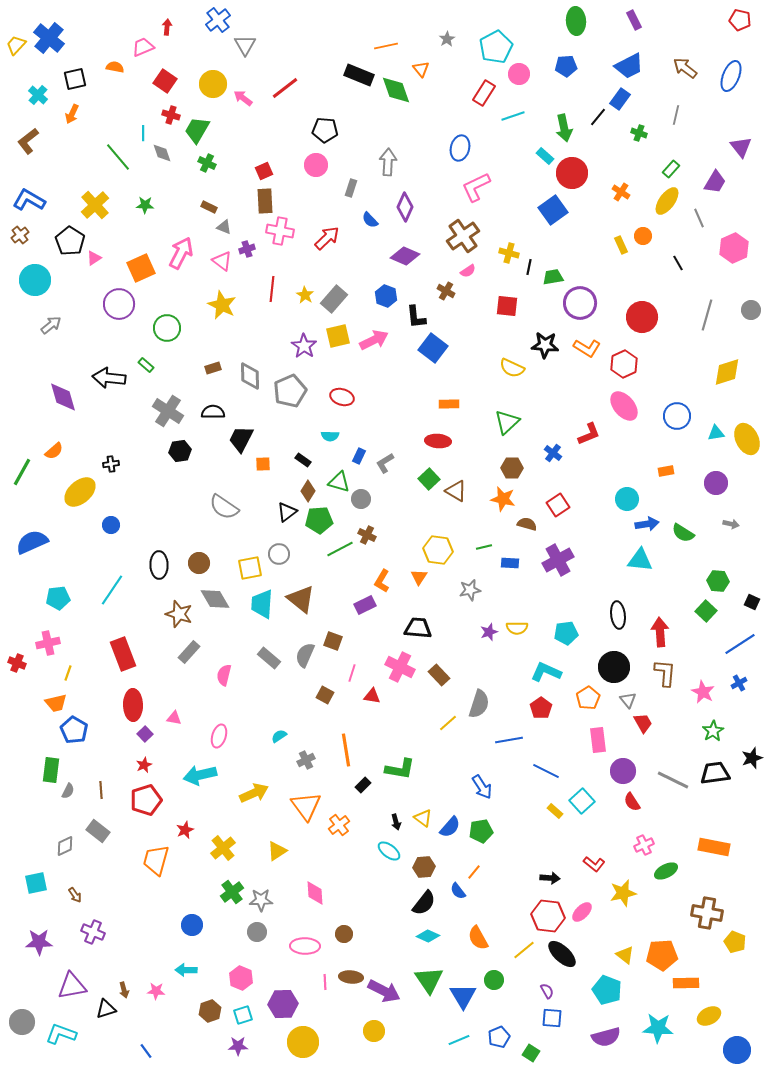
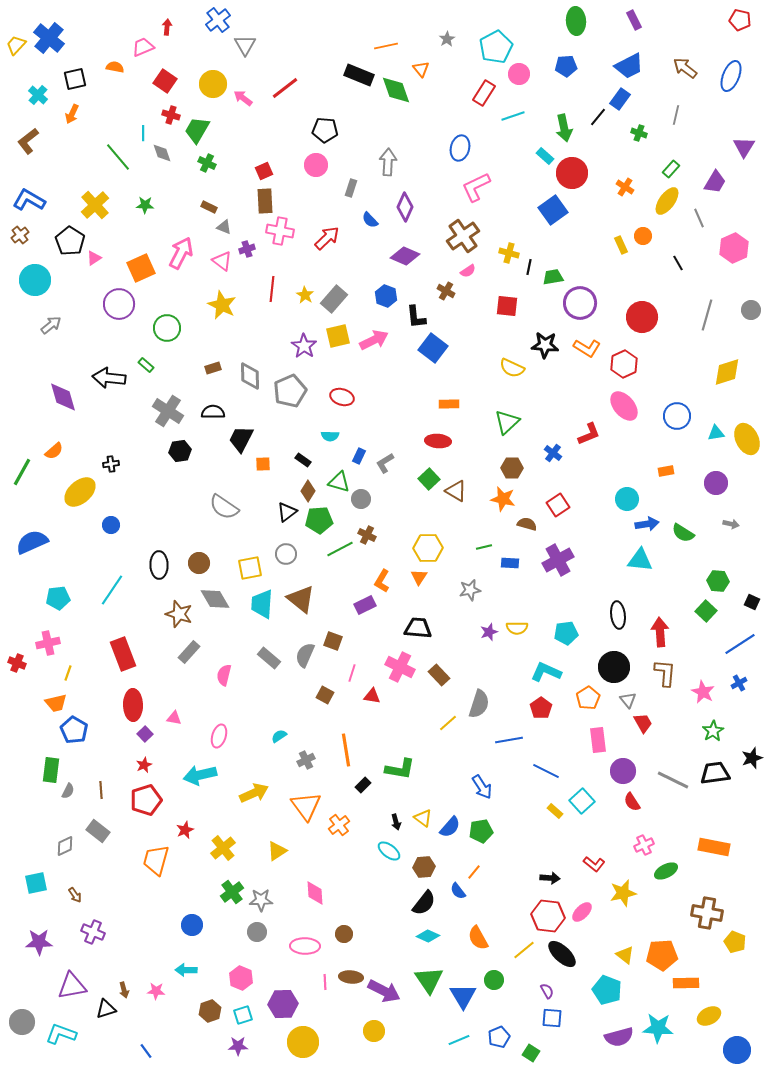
purple triangle at (741, 147): moved 3 px right; rotated 10 degrees clockwise
orange cross at (621, 192): moved 4 px right, 5 px up
yellow hexagon at (438, 550): moved 10 px left, 2 px up; rotated 8 degrees counterclockwise
gray circle at (279, 554): moved 7 px right
purple semicircle at (606, 1037): moved 13 px right
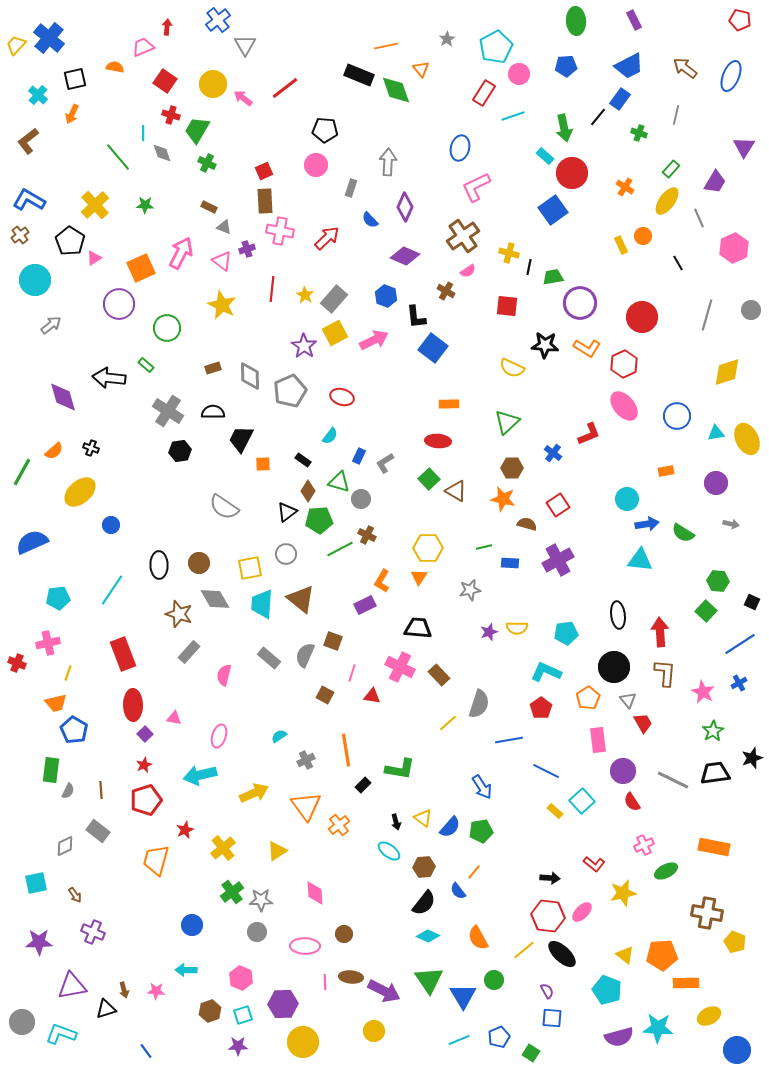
yellow square at (338, 336): moved 3 px left, 3 px up; rotated 15 degrees counterclockwise
cyan semicircle at (330, 436): rotated 54 degrees counterclockwise
black cross at (111, 464): moved 20 px left, 16 px up; rotated 28 degrees clockwise
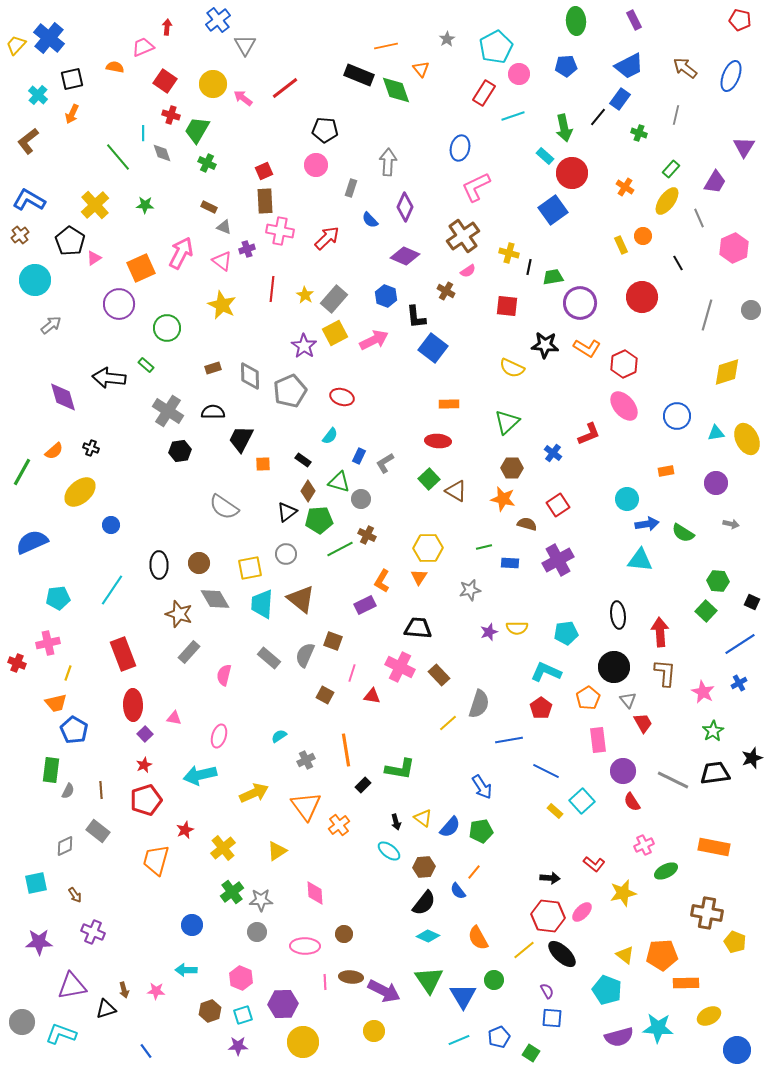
black square at (75, 79): moved 3 px left
red circle at (642, 317): moved 20 px up
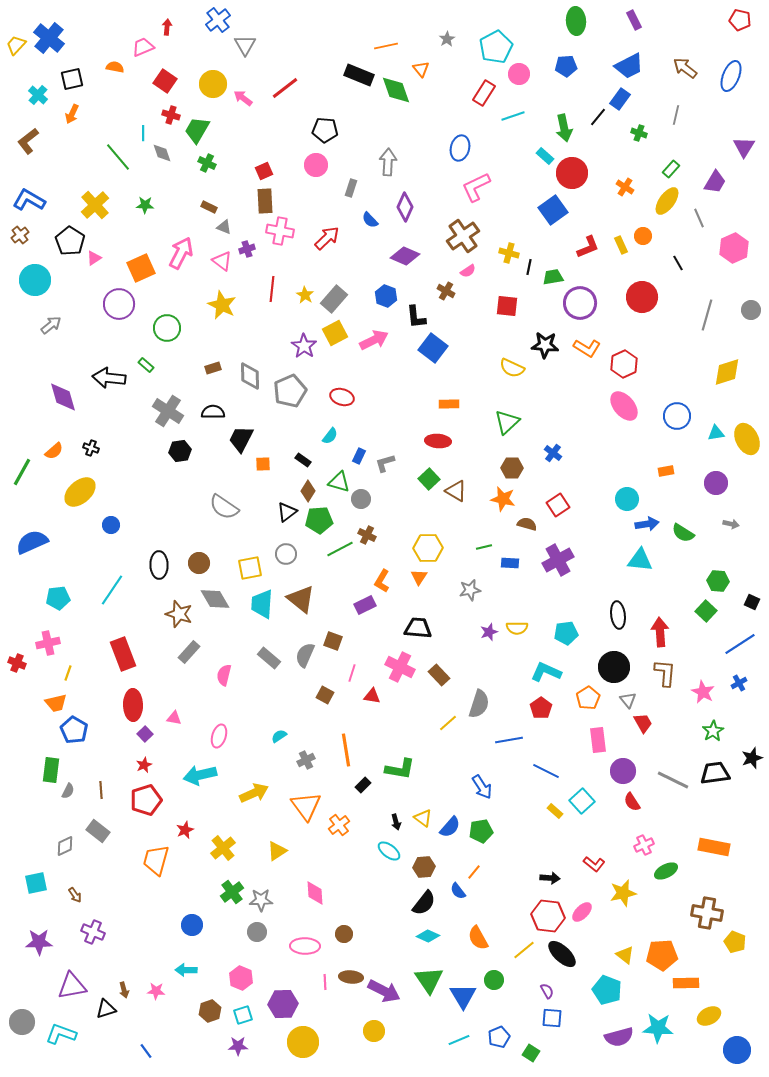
red L-shape at (589, 434): moved 1 px left, 187 px up
gray L-shape at (385, 463): rotated 15 degrees clockwise
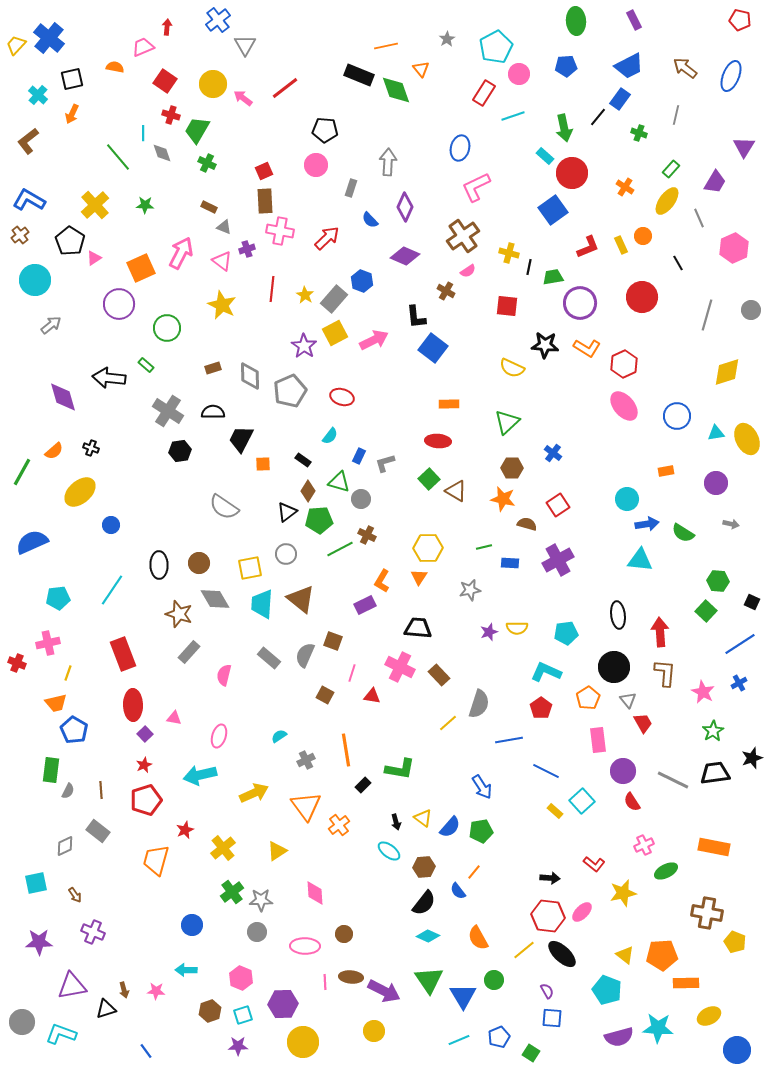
blue hexagon at (386, 296): moved 24 px left, 15 px up
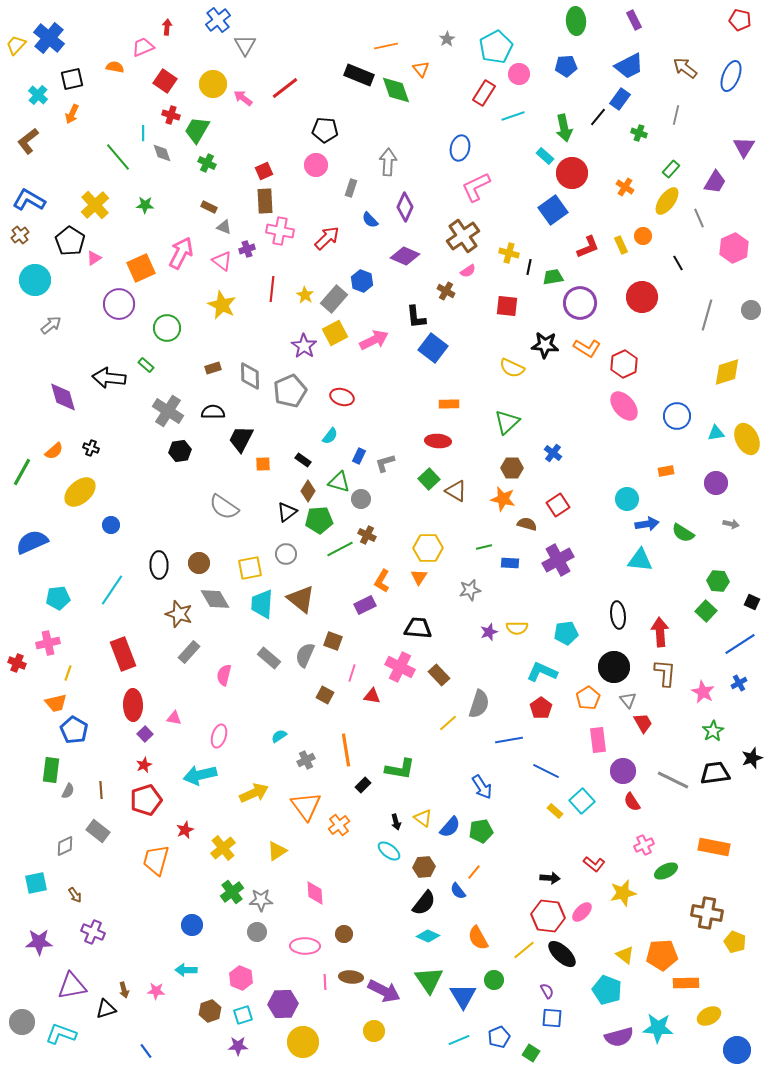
cyan L-shape at (546, 672): moved 4 px left
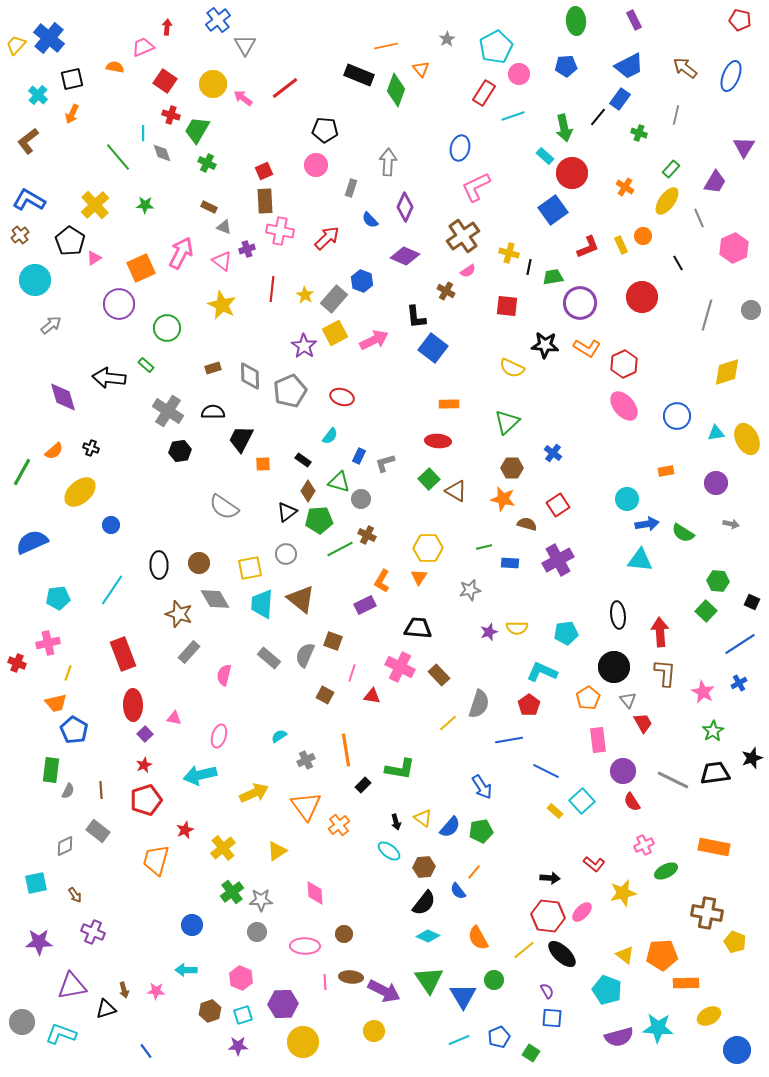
green diamond at (396, 90): rotated 40 degrees clockwise
red pentagon at (541, 708): moved 12 px left, 3 px up
